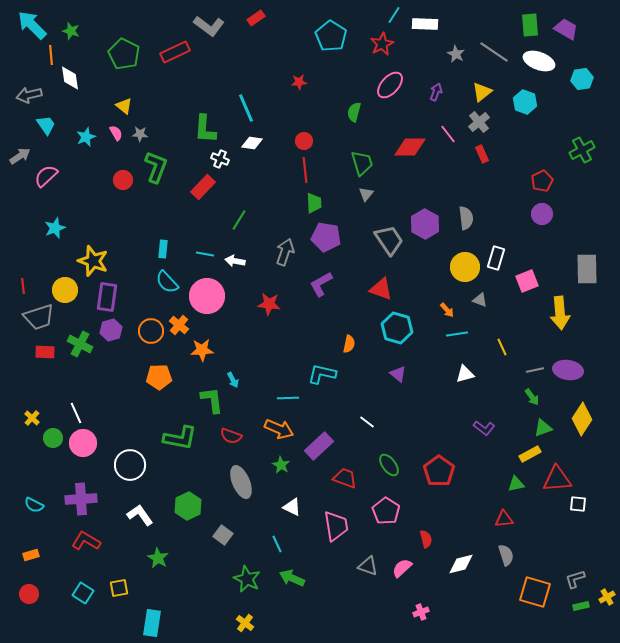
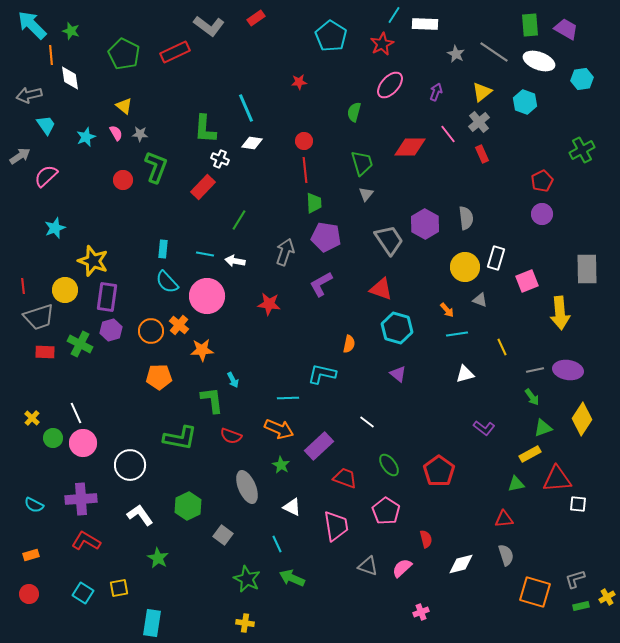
gray ellipse at (241, 482): moved 6 px right, 5 px down
yellow cross at (245, 623): rotated 30 degrees counterclockwise
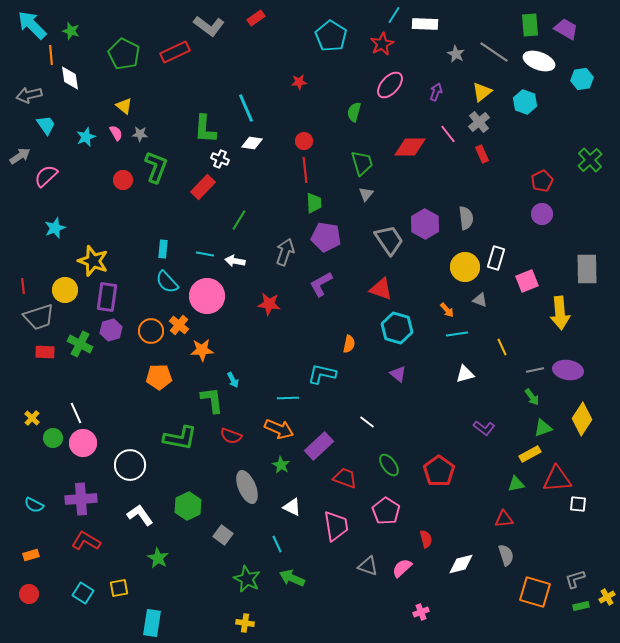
green cross at (582, 150): moved 8 px right, 10 px down; rotated 15 degrees counterclockwise
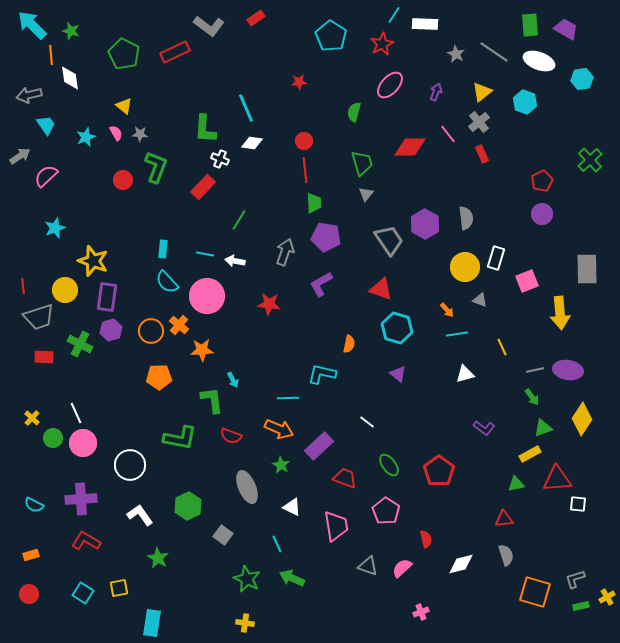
red rectangle at (45, 352): moved 1 px left, 5 px down
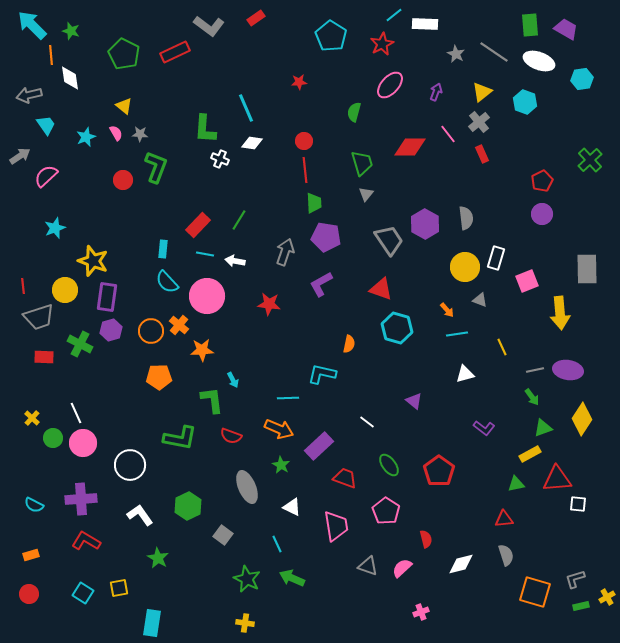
cyan line at (394, 15): rotated 18 degrees clockwise
red rectangle at (203, 187): moved 5 px left, 38 px down
purple triangle at (398, 374): moved 16 px right, 27 px down
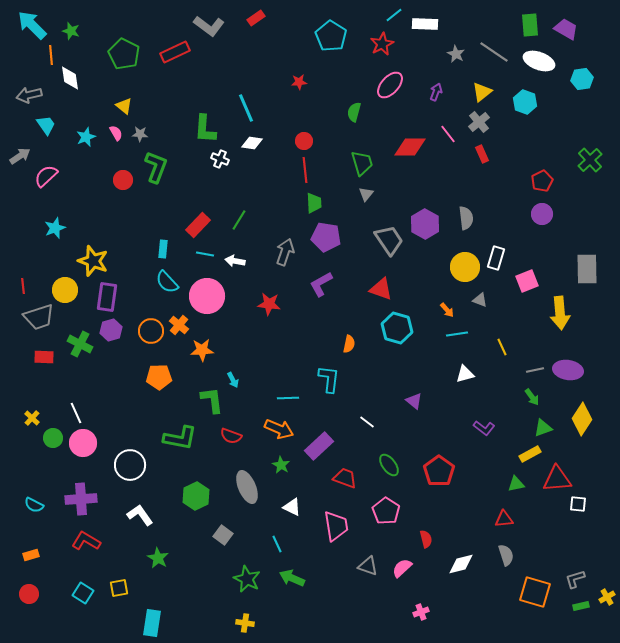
cyan L-shape at (322, 374): moved 7 px right, 5 px down; rotated 84 degrees clockwise
green hexagon at (188, 506): moved 8 px right, 10 px up
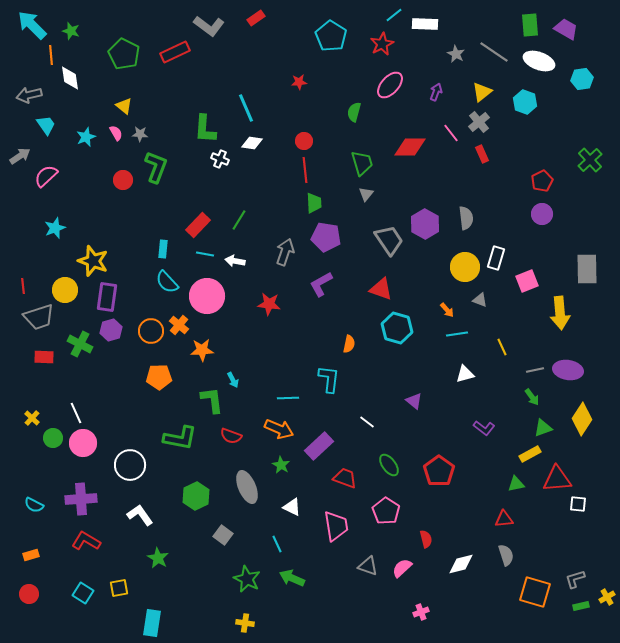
pink line at (448, 134): moved 3 px right, 1 px up
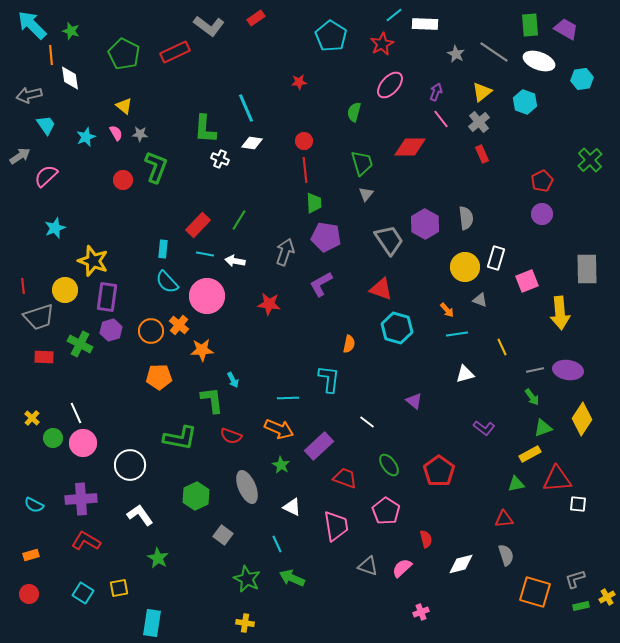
pink line at (451, 133): moved 10 px left, 14 px up
